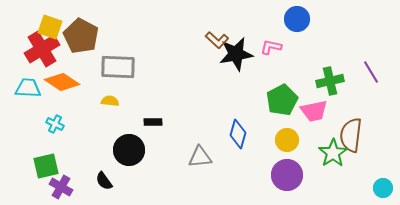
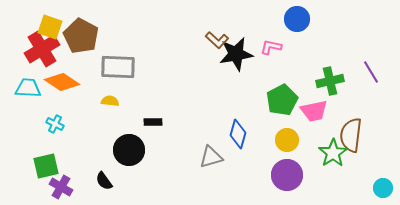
gray triangle: moved 11 px right; rotated 10 degrees counterclockwise
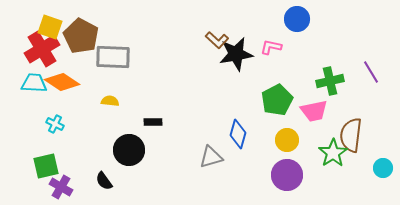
gray rectangle: moved 5 px left, 10 px up
cyan trapezoid: moved 6 px right, 5 px up
green pentagon: moved 5 px left
cyan circle: moved 20 px up
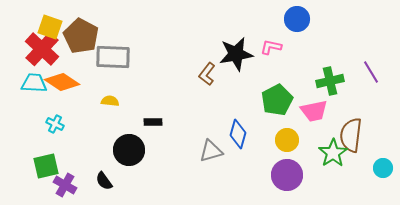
brown L-shape: moved 10 px left, 34 px down; rotated 85 degrees clockwise
red cross: rotated 16 degrees counterclockwise
gray triangle: moved 6 px up
purple cross: moved 4 px right, 2 px up
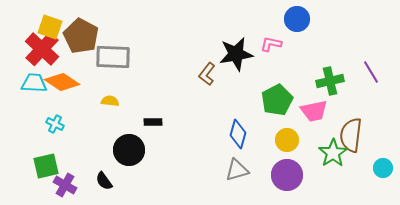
pink L-shape: moved 3 px up
gray triangle: moved 26 px right, 19 px down
